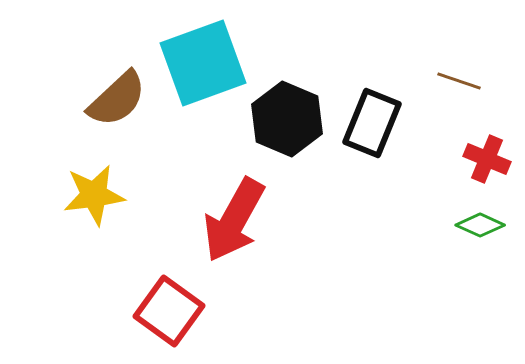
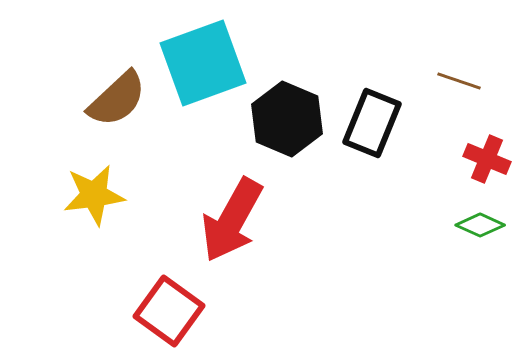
red arrow: moved 2 px left
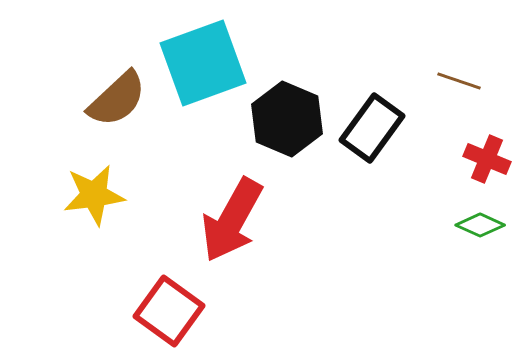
black rectangle: moved 5 px down; rotated 14 degrees clockwise
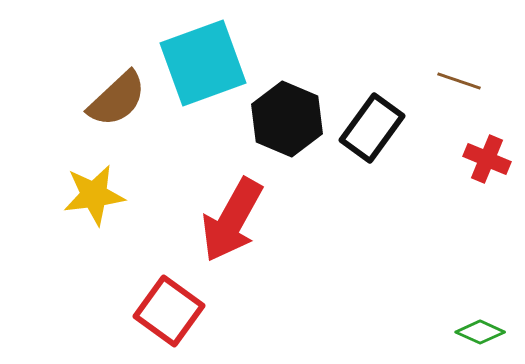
green diamond: moved 107 px down
